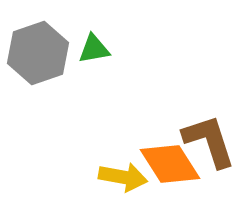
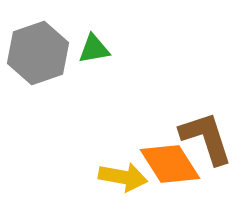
brown L-shape: moved 3 px left, 3 px up
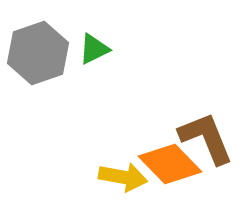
green triangle: rotated 16 degrees counterclockwise
brown L-shape: rotated 4 degrees counterclockwise
orange diamond: rotated 12 degrees counterclockwise
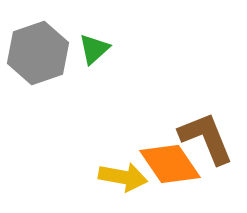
green triangle: rotated 16 degrees counterclockwise
orange diamond: rotated 10 degrees clockwise
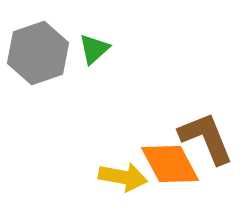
orange diamond: rotated 6 degrees clockwise
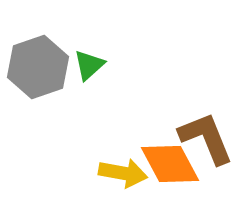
green triangle: moved 5 px left, 16 px down
gray hexagon: moved 14 px down
yellow arrow: moved 4 px up
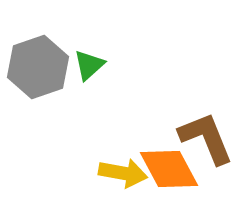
orange diamond: moved 1 px left, 5 px down
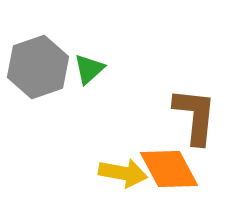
green triangle: moved 4 px down
brown L-shape: moved 11 px left, 22 px up; rotated 28 degrees clockwise
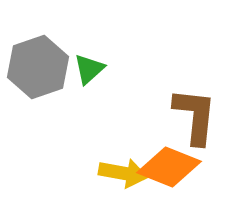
orange diamond: moved 2 px up; rotated 40 degrees counterclockwise
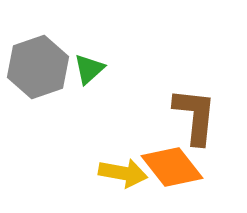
orange diamond: moved 3 px right; rotated 30 degrees clockwise
